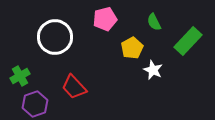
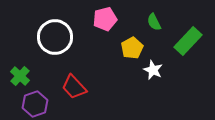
green cross: rotated 18 degrees counterclockwise
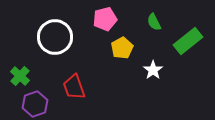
green rectangle: rotated 8 degrees clockwise
yellow pentagon: moved 10 px left
white star: rotated 12 degrees clockwise
red trapezoid: rotated 24 degrees clockwise
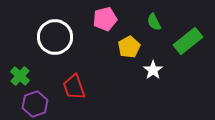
yellow pentagon: moved 7 px right, 1 px up
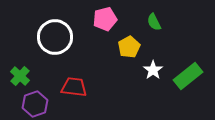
green rectangle: moved 35 px down
red trapezoid: rotated 116 degrees clockwise
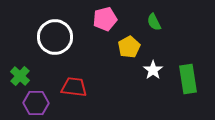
green rectangle: moved 3 px down; rotated 60 degrees counterclockwise
purple hexagon: moved 1 px right, 1 px up; rotated 20 degrees clockwise
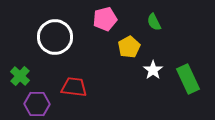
green rectangle: rotated 16 degrees counterclockwise
purple hexagon: moved 1 px right, 1 px down
